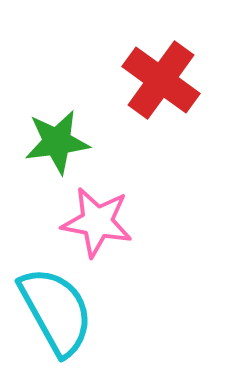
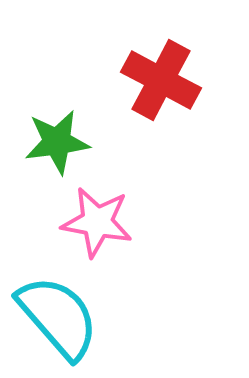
red cross: rotated 8 degrees counterclockwise
cyan semicircle: moved 2 px right, 6 px down; rotated 12 degrees counterclockwise
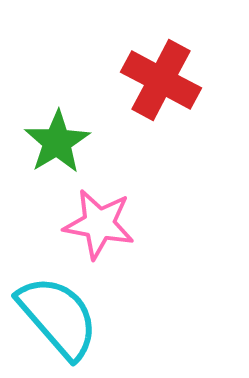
green star: rotated 24 degrees counterclockwise
pink star: moved 2 px right, 2 px down
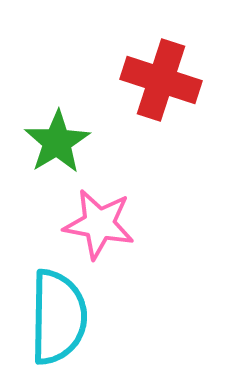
red cross: rotated 10 degrees counterclockwise
cyan semicircle: rotated 42 degrees clockwise
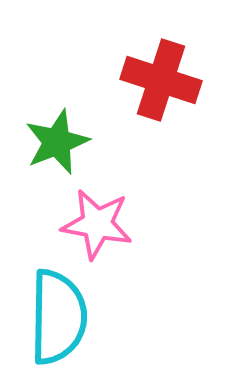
green star: rotated 10 degrees clockwise
pink star: moved 2 px left
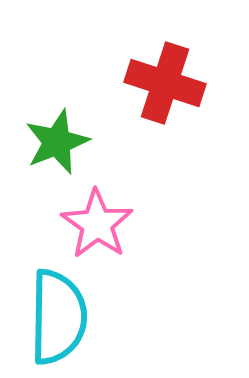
red cross: moved 4 px right, 3 px down
pink star: rotated 24 degrees clockwise
